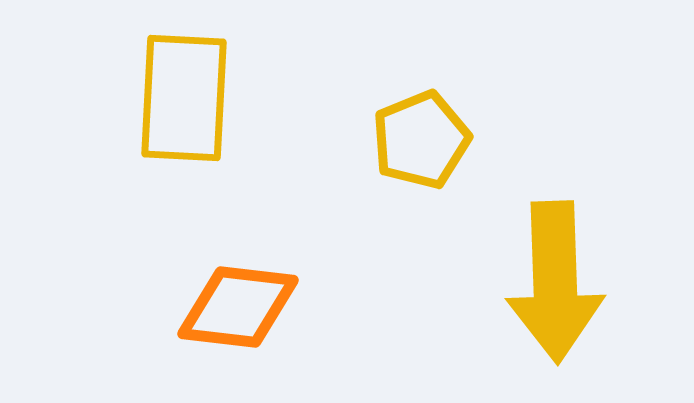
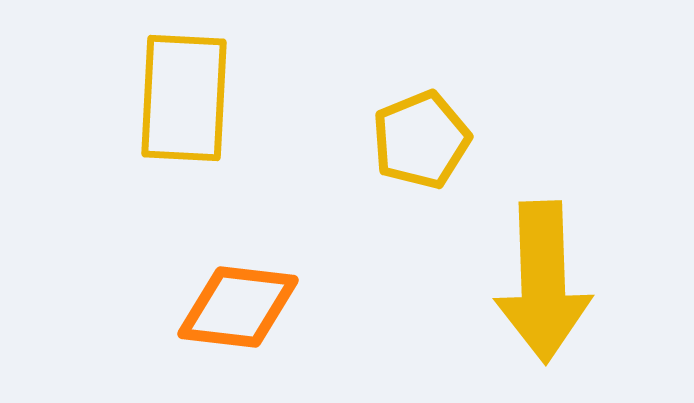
yellow arrow: moved 12 px left
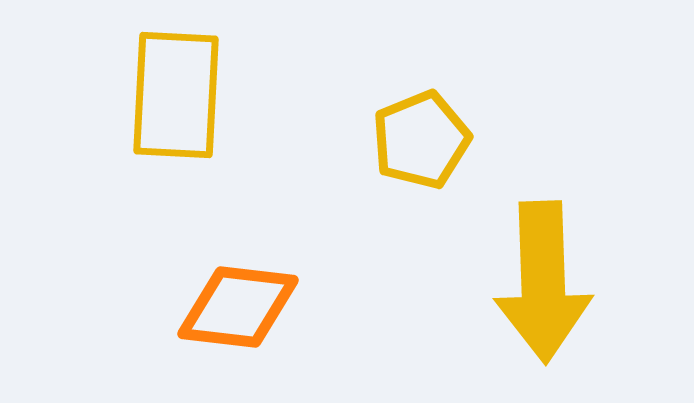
yellow rectangle: moved 8 px left, 3 px up
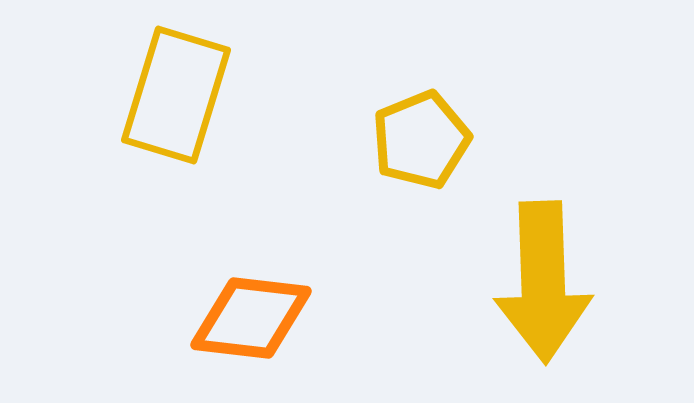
yellow rectangle: rotated 14 degrees clockwise
orange diamond: moved 13 px right, 11 px down
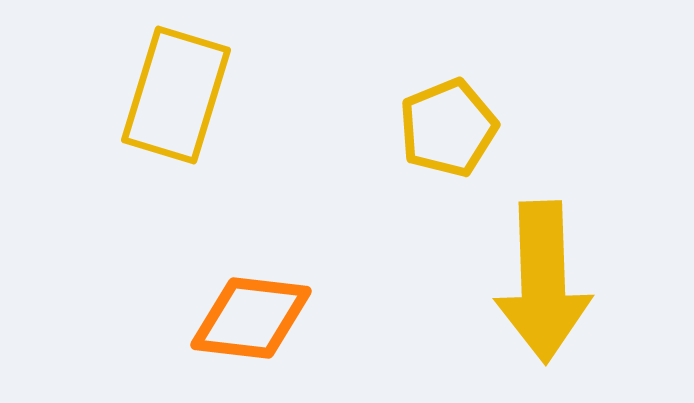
yellow pentagon: moved 27 px right, 12 px up
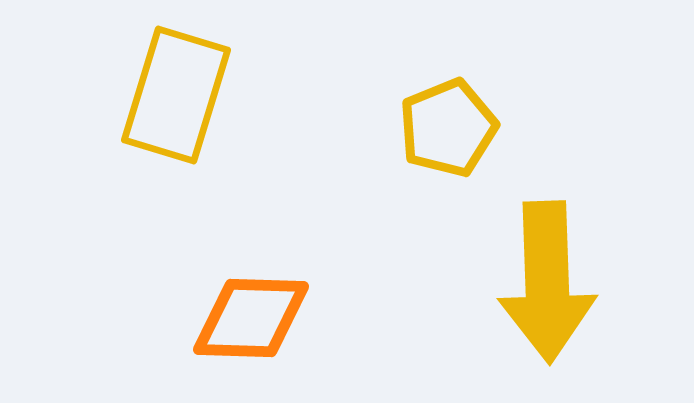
yellow arrow: moved 4 px right
orange diamond: rotated 5 degrees counterclockwise
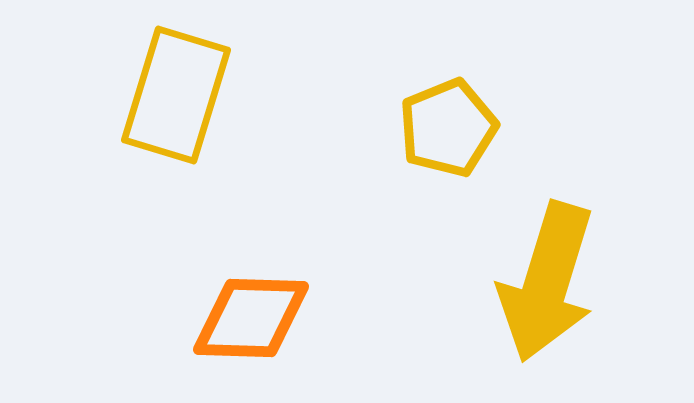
yellow arrow: rotated 19 degrees clockwise
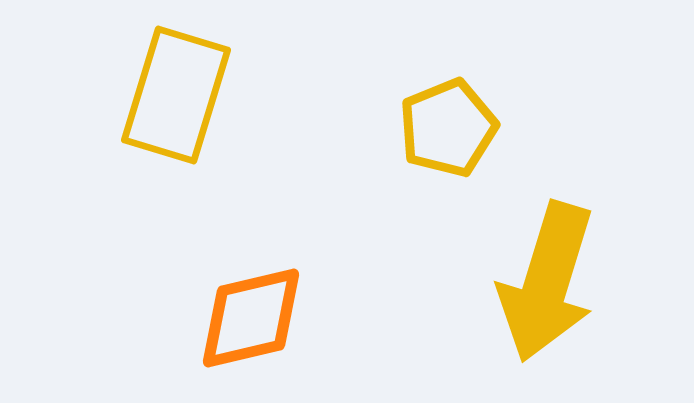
orange diamond: rotated 15 degrees counterclockwise
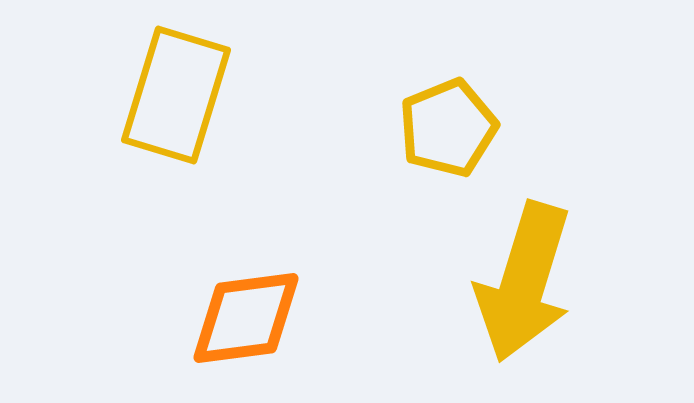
yellow arrow: moved 23 px left
orange diamond: moved 5 px left; rotated 6 degrees clockwise
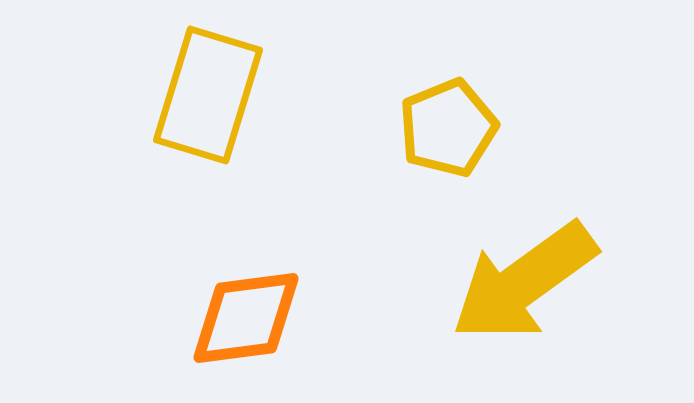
yellow rectangle: moved 32 px right
yellow arrow: rotated 37 degrees clockwise
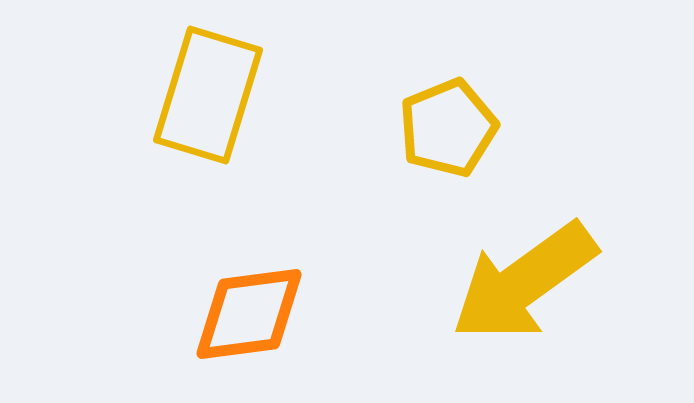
orange diamond: moved 3 px right, 4 px up
